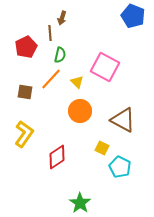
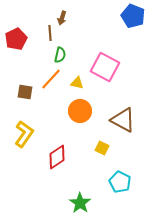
red pentagon: moved 10 px left, 8 px up
yellow triangle: moved 1 px down; rotated 32 degrees counterclockwise
cyan pentagon: moved 15 px down
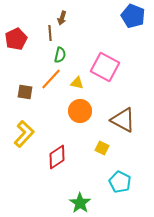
yellow L-shape: rotated 8 degrees clockwise
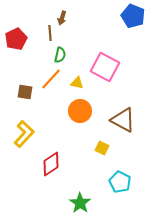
red diamond: moved 6 px left, 7 px down
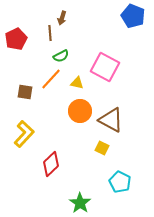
green semicircle: moved 1 px right, 1 px down; rotated 49 degrees clockwise
brown triangle: moved 12 px left
red diamond: rotated 10 degrees counterclockwise
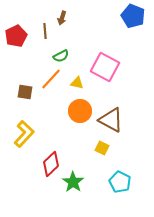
brown line: moved 5 px left, 2 px up
red pentagon: moved 3 px up
green star: moved 7 px left, 21 px up
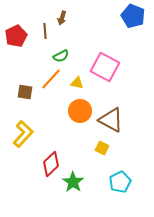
yellow L-shape: moved 1 px left
cyan pentagon: rotated 20 degrees clockwise
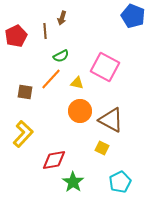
red diamond: moved 3 px right, 4 px up; rotated 35 degrees clockwise
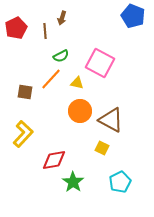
red pentagon: moved 8 px up
pink square: moved 5 px left, 4 px up
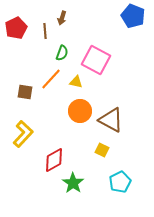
green semicircle: moved 1 px right, 3 px up; rotated 42 degrees counterclockwise
pink square: moved 4 px left, 3 px up
yellow triangle: moved 1 px left, 1 px up
yellow square: moved 2 px down
red diamond: rotated 20 degrees counterclockwise
green star: moved 1 px down
